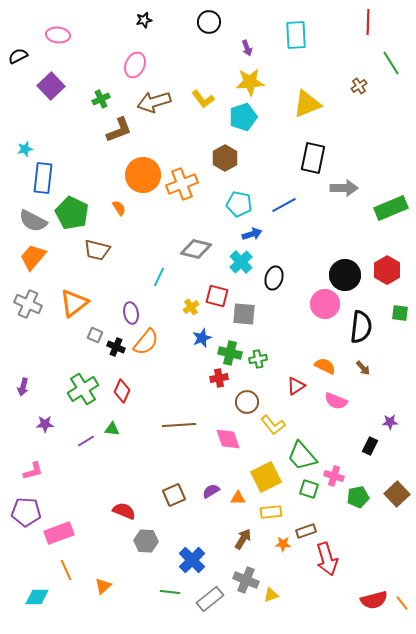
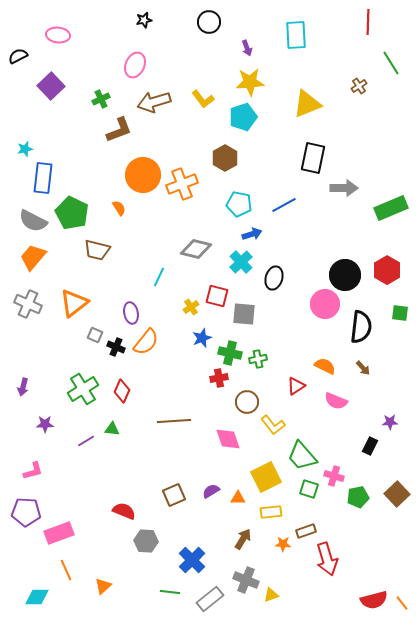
brown line at (179, 425): moved 5 px left, 4 px up
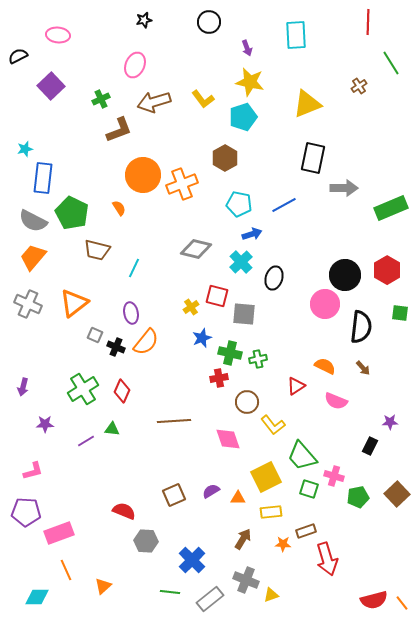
yellow star at (250, 82): rotated 16 degrees clockwise
cyan line at (159, 277): moved 25 px left, 9 px up
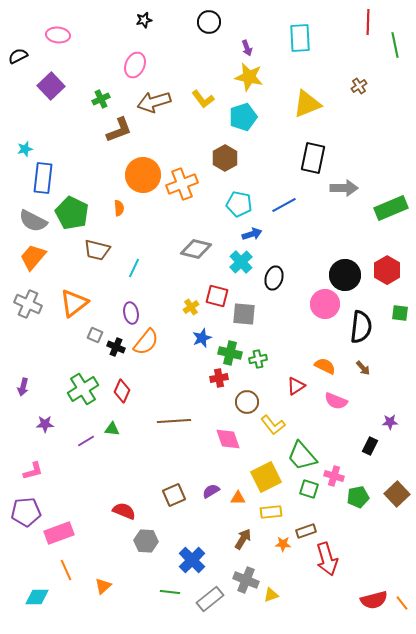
cyan rectangle at (296, 35): moved 4 px right, 3 px down
green line at (391, 63): moved 4 px right, 18 px up; rotated 20 degrees clockwise
yellow star at (250, 82): moved 1 px left, 5 px up
orange semicircle at (119, 208): rotated 28 degrees clockwise
purple pentagon at (26, 512): rotated 8 degrees counterclockwise
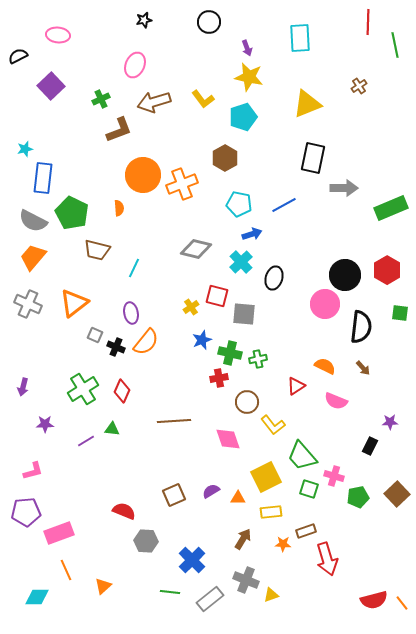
blue star at (202, 338): moved 2 px down
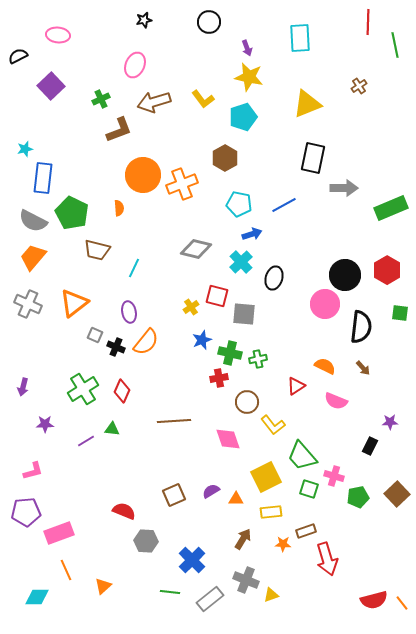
purple ellipse at (131, 313): moved 2 px left, 1 px up
orange triangle at (238, 498): moved 2 px left, 1 px down
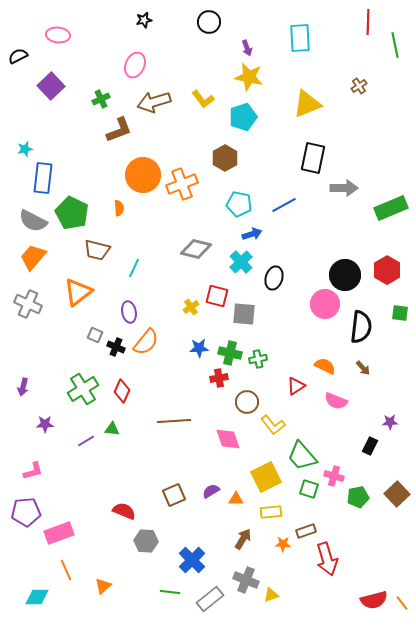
orange triangle at (74, 303): moved 4 px right, 11 px up
blue star at (202, 340): moved 3 px left, 8 px down; rotated 18 degrees clockwise
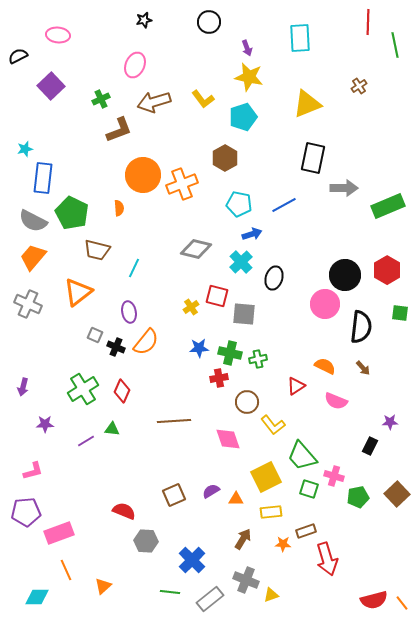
green rectangle at (391, 208): moved 3 px left, 2 px up
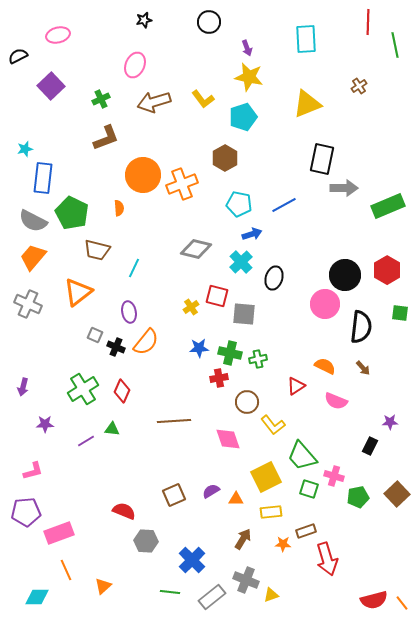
pink ellipse at (58, 35): rotated 20 degrees counterclockwise
cyan rectangle at (300, 38): moved 6 px right, 1 px down
brown L-shape at (119, 130): moved 13 px left, 8 px down
black rectangle at (313, 158): moved 9 px right, 1 px down
gray rectangle at (210, 599): moved 2 px right, 2 px up
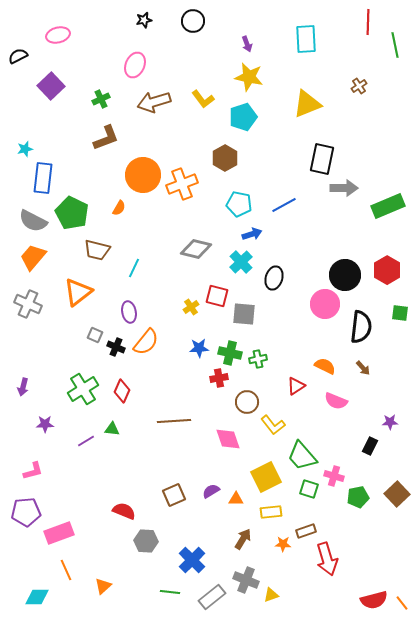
black circle at (209, 22): moved 16 px left, 1 px up
purple arrow at (247, 48): moved 4 px up
orange semicircle at (119, 208): rotated 35 degrees clockwise
